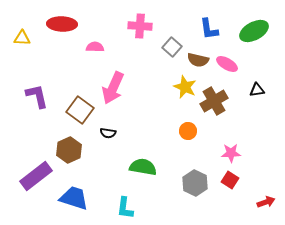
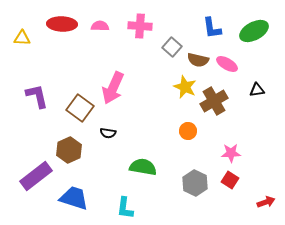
blue L-shape: moved 3 px right, 1 px up
pink semicircle: moved 5 px right, 21 px up
brown square: moved 2 px up
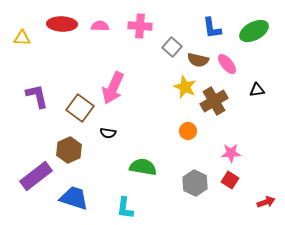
pink ellipse: rotated 20 degrees clockwise
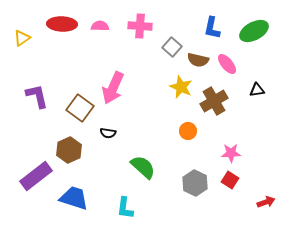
blue L-shape: rotated 20 degrees clockwise
yellow triangle: rotated 36 degrees counterclockwise
yellow star: moved 4 px left
green semicircle: rotated 32 degrees clockwise
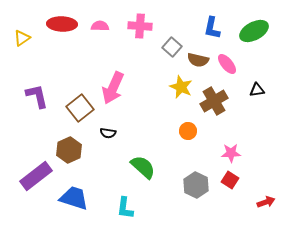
brown square: rotated 16 degrees clockwise
gray hexagon: moved 1 px right, 2 px down
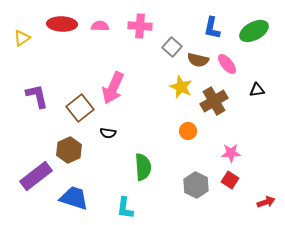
green semicircle: rotated 44 degrees clockwise
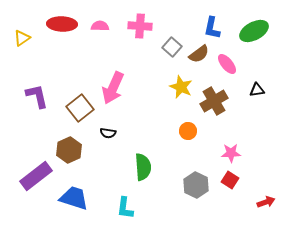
brown semicircle: moved 1 px right, 6 px up; rotated 50 degrees counterclockwise
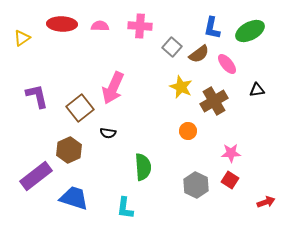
green ellipse: moved 4 px left
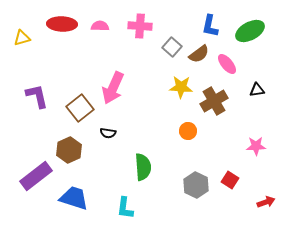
blue L-shape: moved 2 px left, 2 px up
yellow triangle: rotated 18 degrees clockwise
yellow star: rotated 20 degrees counterclockwise
pink star: moved 25 px right, 7 px up
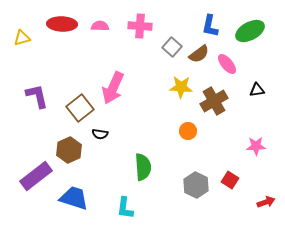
black semicircle: moved 8 px left, 1 px down
